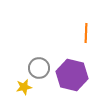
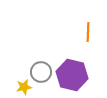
orange line: moved 2 px right, 1 px up
gray circle: moved 2 px right, 4 px down
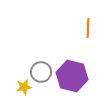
orange line: moved 4 px up
purple hexagon: moved 1 px down
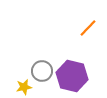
orange line: rotated 42 degrees clockwise
gray circle: moved 1 px right, 1 px up
